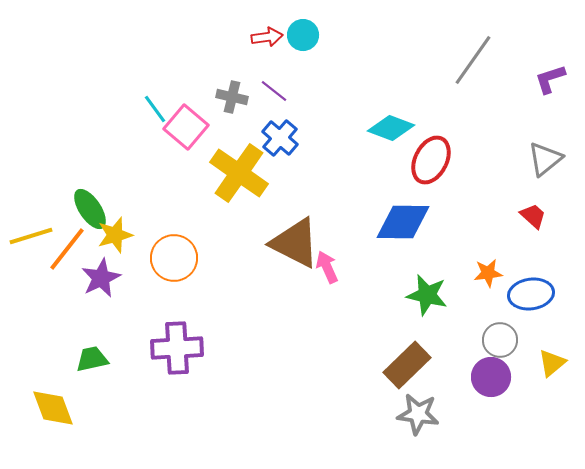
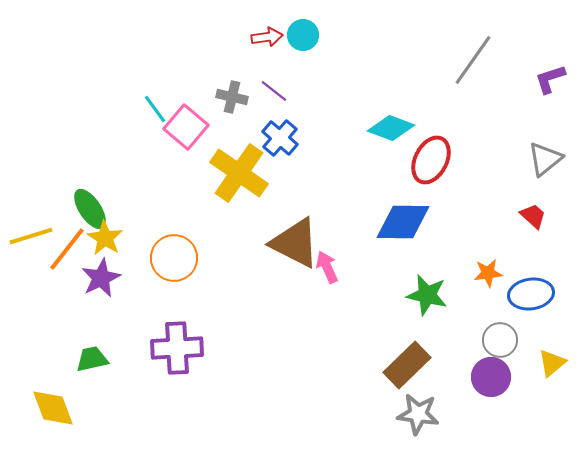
yellow star: moved 10 px left, 3 px down; rotated 24 degrees counterclockwise
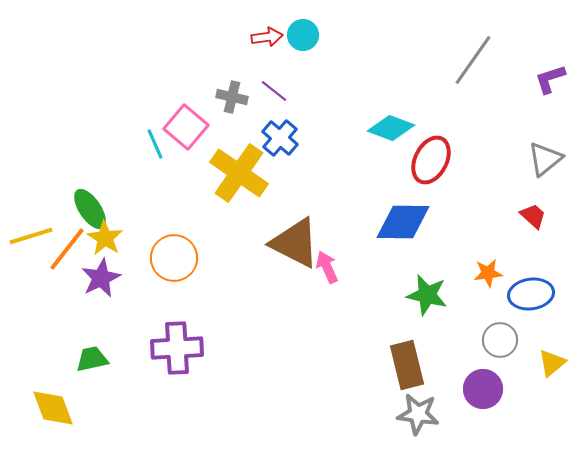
cyan line: moved 35 px down; rotated 12 degrees clockwise
brown rectangle: rotated 60 degrees counterclockwise
purple circle: moved 8 px left, 12 px down
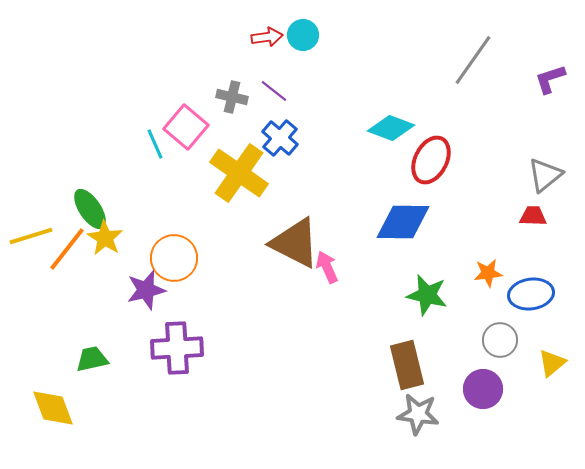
gray triangle: moved 16 px down
red trapezoid: rotated 40 degrees counterclockwise
purple star: moved 45 px right, 12 px down; rotated 12 degrees clockwise
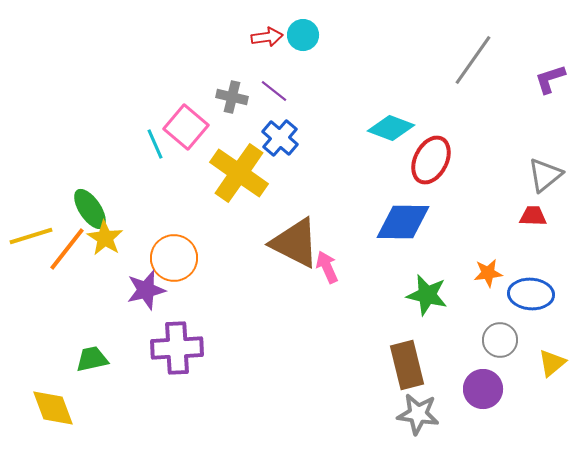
blue ellipse: rotated 12 degrees clockwise
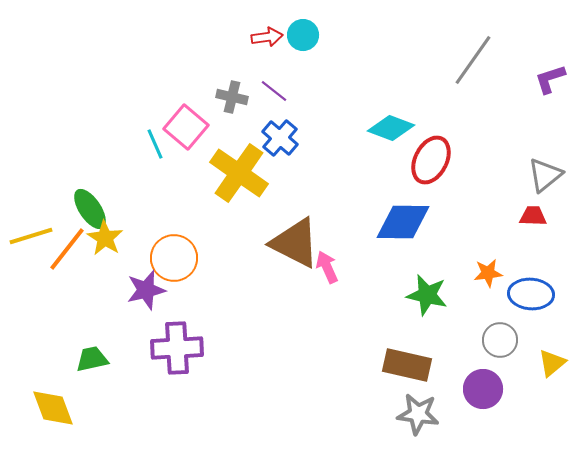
brown rectangle: rotated 63 degrees counterclockwise
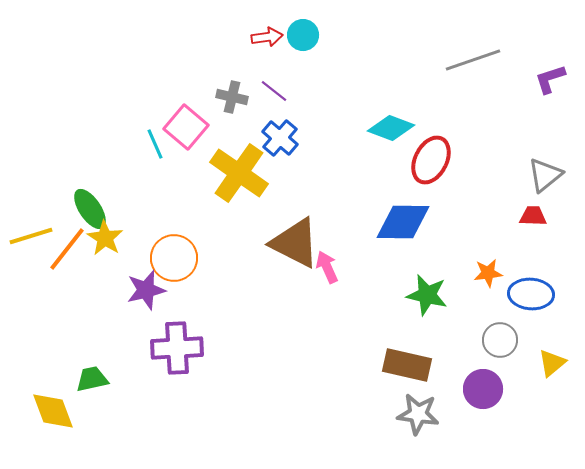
gray line: rotated 36 degrees clockwise
green trapezoid: moved 20 px down
yellow diamond: moved 3 px down
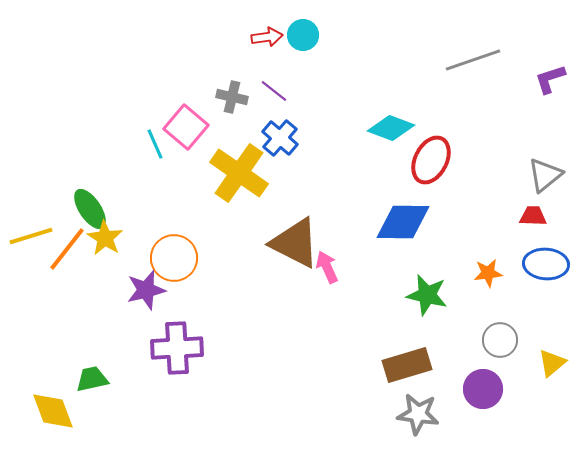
blue ellipse: moved 15 px right, 30 px up
brown rectangle: rotated 30 degrees counterclockwise
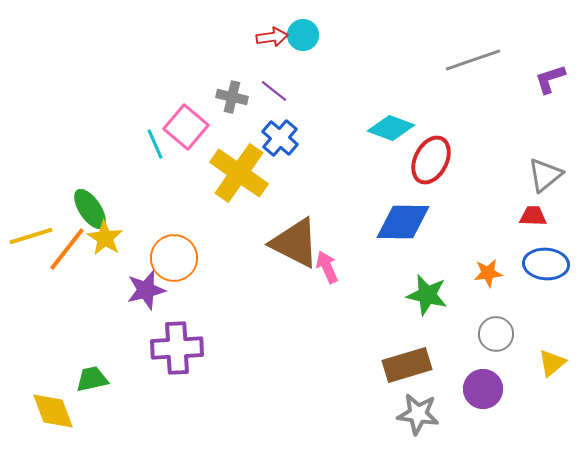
red arrow: moved 5 px right
gray circle: moved 4 px left, 6 px up
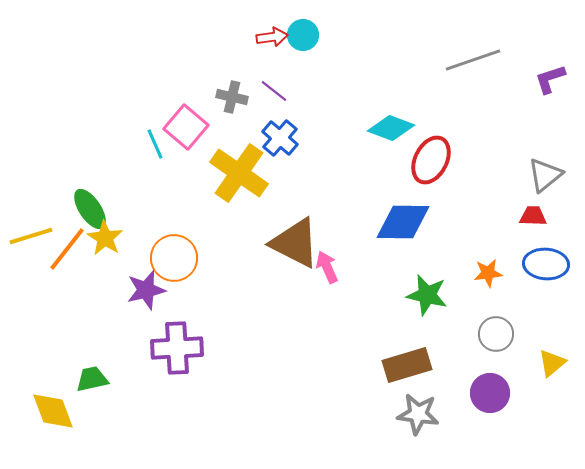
purple circle: moved 7 px right, 4 px down
